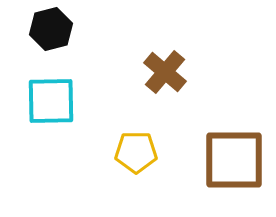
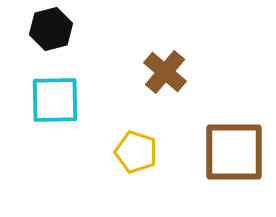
cyan square: moved 4 px right, 1 px up
yellow pentagon: rotated 18 degrees clockwise
brown square: moved 8 px up
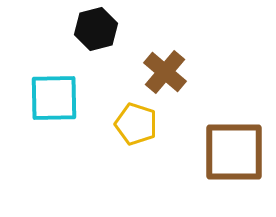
black hexagon: moved 45 px right
cyan square: moved 1 px left, 2 px up
yellow pentagon: moved 28 px up
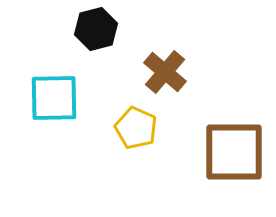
yellow pentagon: moved 4 px down; rotated 6 degrees clockwise
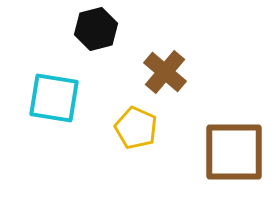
cyan square: rotated 10 degrees clockwise
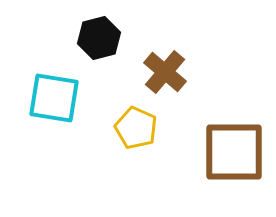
black hexagon: moved 3 px right, 9 px down
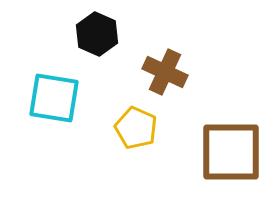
black hexagon: moved 2 px left, 4 px up; rotated 21 degrees counterclockwise
brown cross: rotated 15 degrees counterclockwise
brown square: moved 3 px left
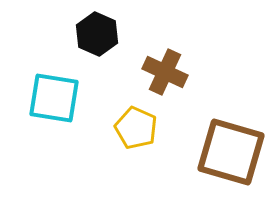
brown square: rotated 16 degrees clockwise
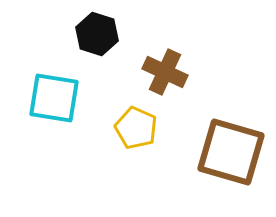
black hexagon: rotated 6 degrees counterclockwise
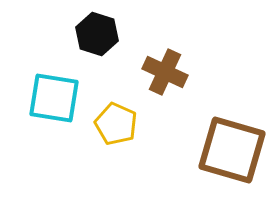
yellow pentagon: moved 20 px left, 4 px up
brown square: moved 1 px right, 2 px up
